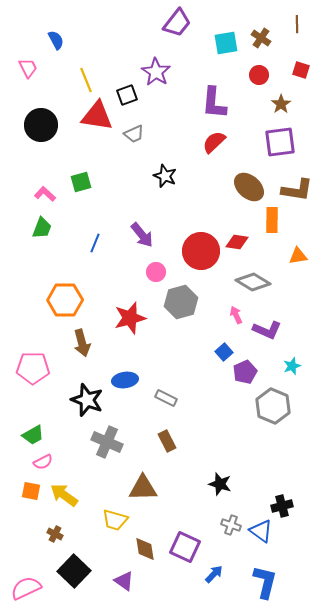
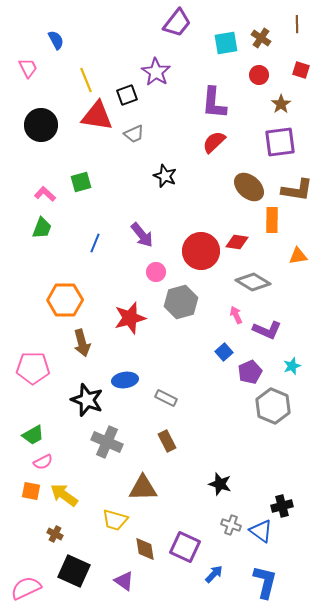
purple pentagon at (245, 372): moved 5 px right
black square at (74, 571): rotated 20 degrees counterclockwise
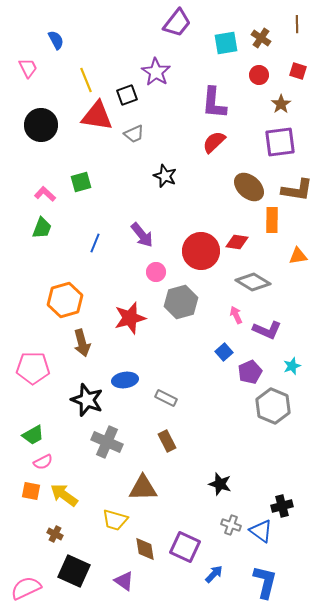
red square at (301, 70): moved 3 px left, 1 px down
orange hexagon at (65, 300): rotated 16 degrees counterclockwise
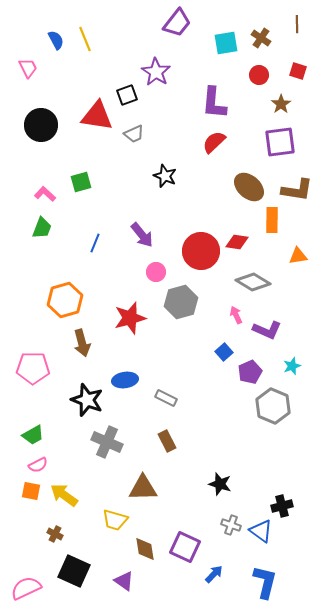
yellow line at (86, 80): moved 1 px left, 41 px up
pink semicircle at (43, 462): moved 5 px left, 3 px down
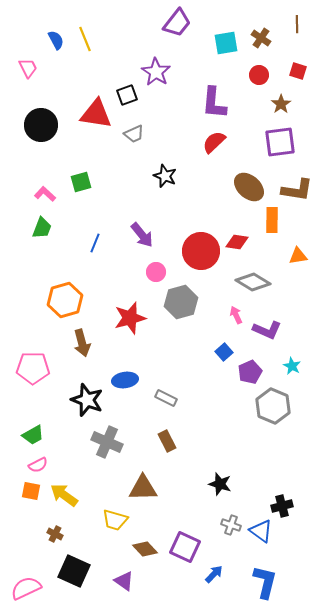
red triangle at (97, 116): moved 1 px left, 2 px up
cyan star at (292, 366): rotated 24 degrees counterclockwise
brown diamond at (145, 549): rotated 35 degrees counterclockwise
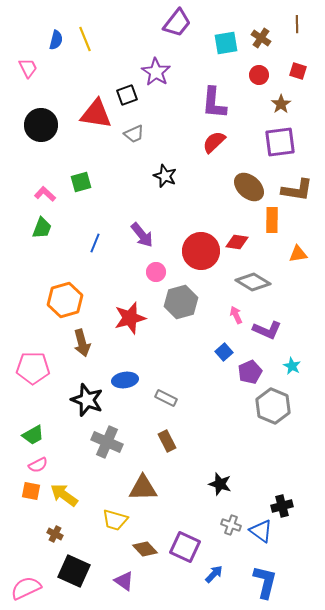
blue semicircle at (56, 40): rotated 42 degrees clockwise
orange triangle at (298, 256): moved 2 px up
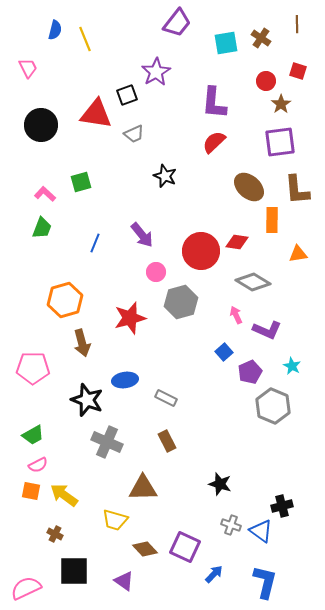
blue semicircle at (56, 40): moved 1 px left, 10 px up
purple star at (156, 72): rotated 8 degrees clockwise
red circle at (259, 75): moved 7 px right, 6 px down
brown L-shape at (297, 190): rotated 76 degrees clockwise
black square at (74, 571): rotated 24 degrees counterclockwise
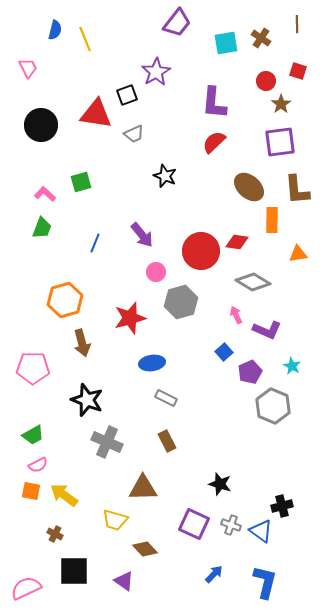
blue ellipse at (125, 380): moved 27 px right, 17 px up
purple square at (185, 547): moved 9 px right, 23 px up
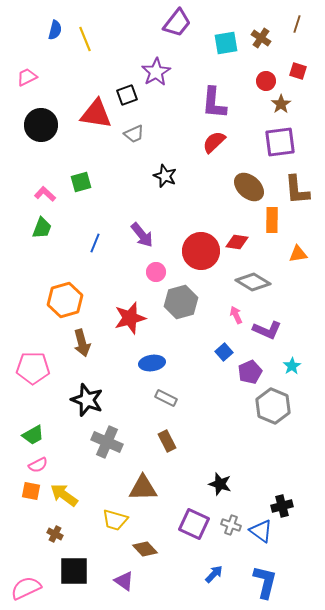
brown line at (297, 24): rotated 18 degrees clockwise
pink trapezoid at (28, 68): moved 1 px left, 9 px down; rotated 90 degrees counterclockwise
cyan star at (292, 366): rotated 12 degrees clockwise
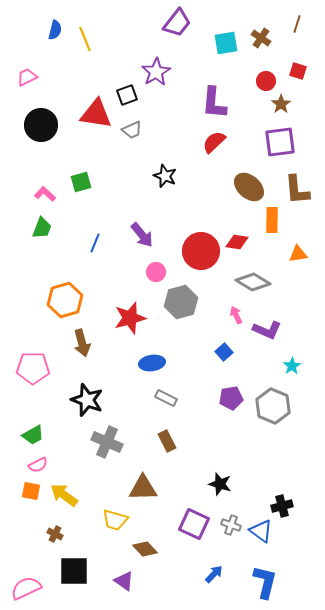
gray trapezoid at (134, 134): moved 2 px left, 4 px up
purple pentagon at (250, 372): moved 19 px left, 26 px down; rotated 15 degrees clockwise
